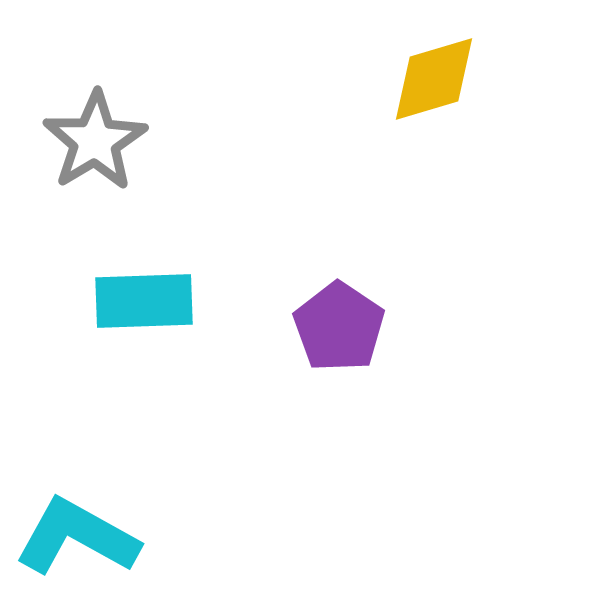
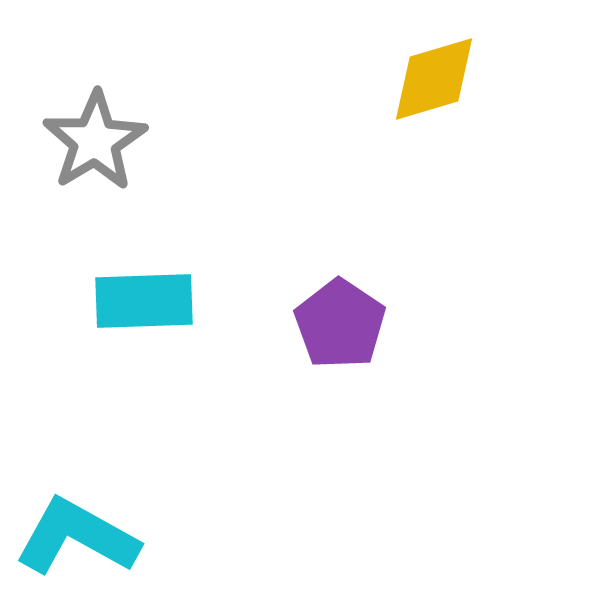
purple pentagon: moved 1 px right, 3 px up
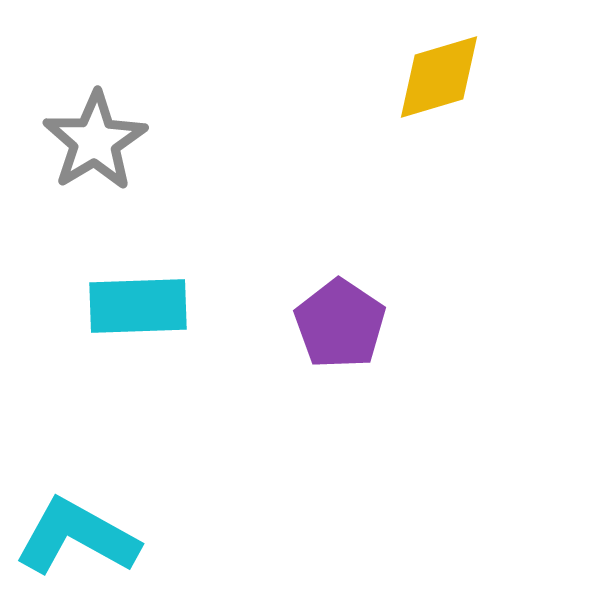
yellow diamond: moved 5 px right, 2 px up
cyan rectangle: moved 6 px left, 5 px down
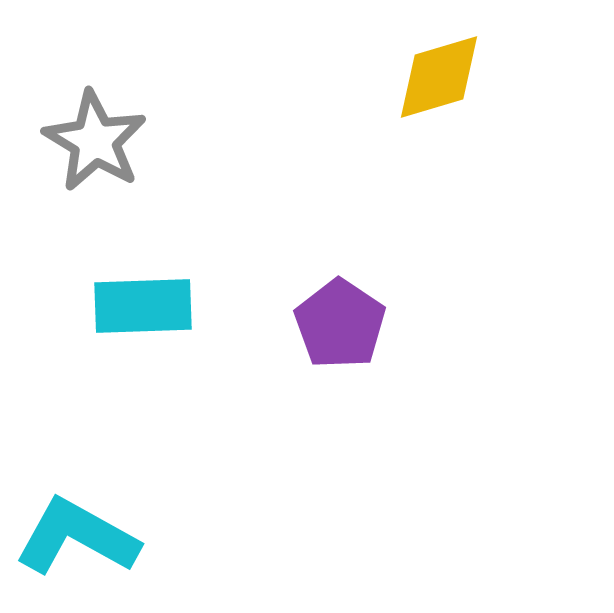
gray star: rotated 10 degrees counterclockwise
cyan rectangle: moved 5 px right
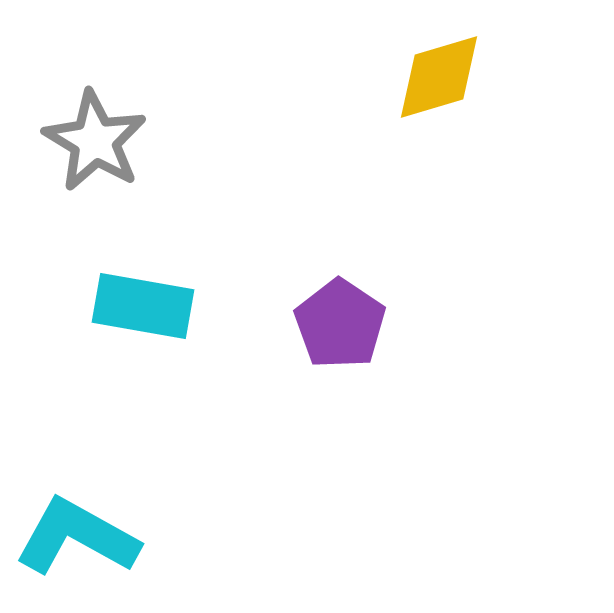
cyan rectangle: rotated 12 degrees clockwise
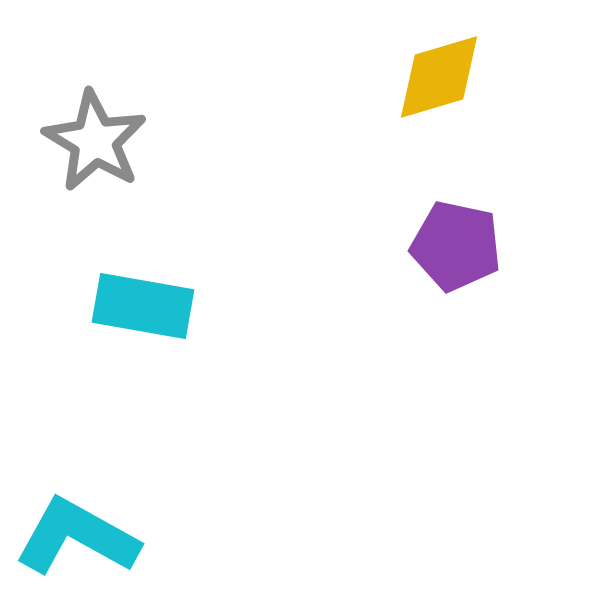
purple pentagon: moved 116 px right, 78 px up; rotated 22 degrees counterclockwise
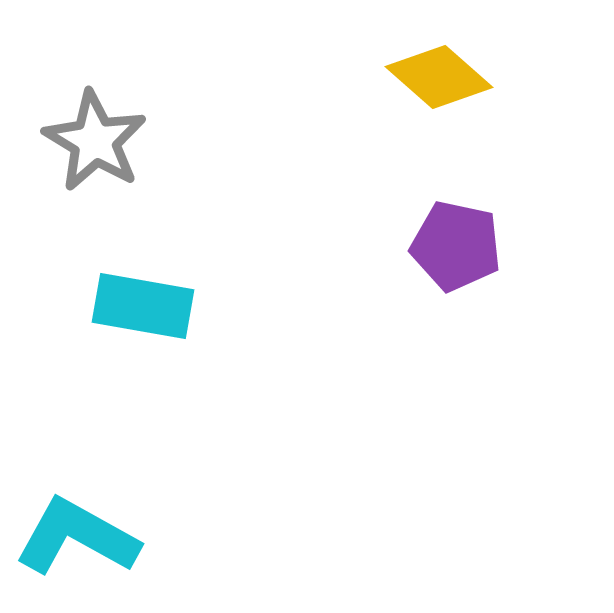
yellow diamond: rotated 58 degrees clockwise
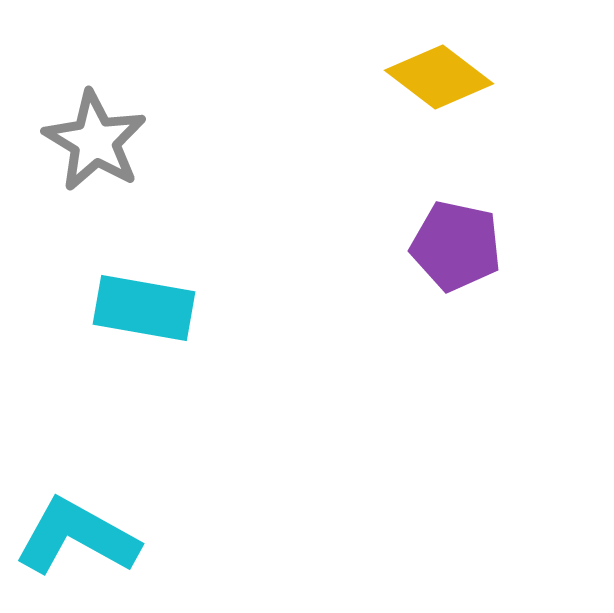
yellow diamond: rotated 4 degrees counterclockwise
cyan rectangle: moved 1 px right, 2 px down
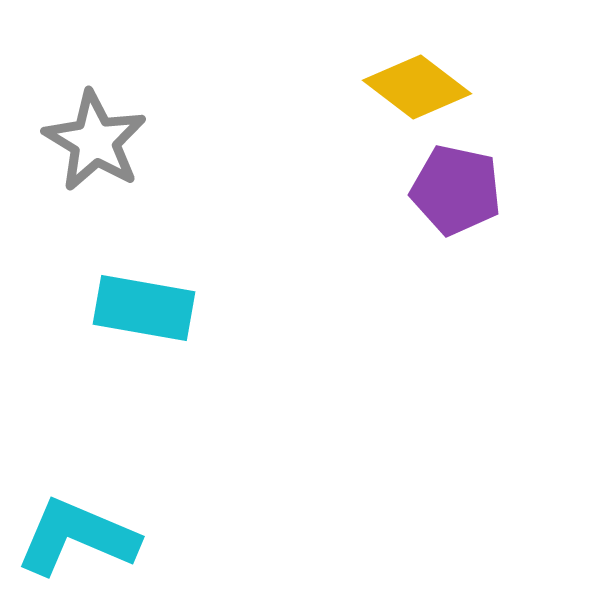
yellow diamond: moved 22 px left, 10 px down
purple pentagon: moved 56 px up
cyan L-shape: rotated 6 degrees counterclockwise
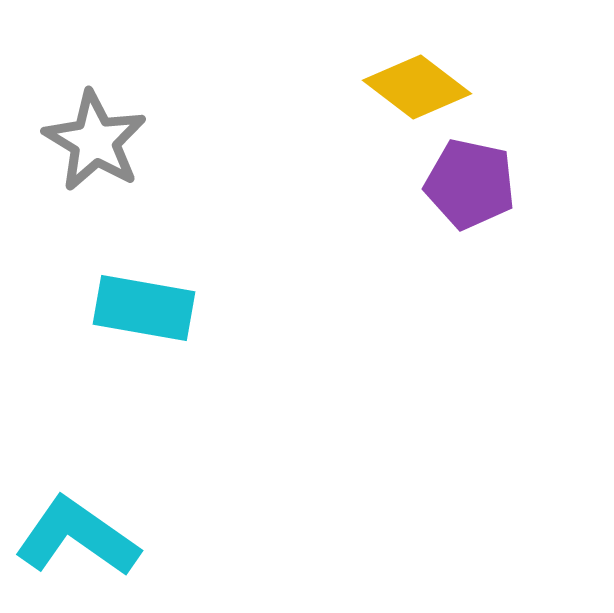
purple pentagon: moved 14 px right, 6 px up
cyan L-shape: rotated 12 degrees clockwise
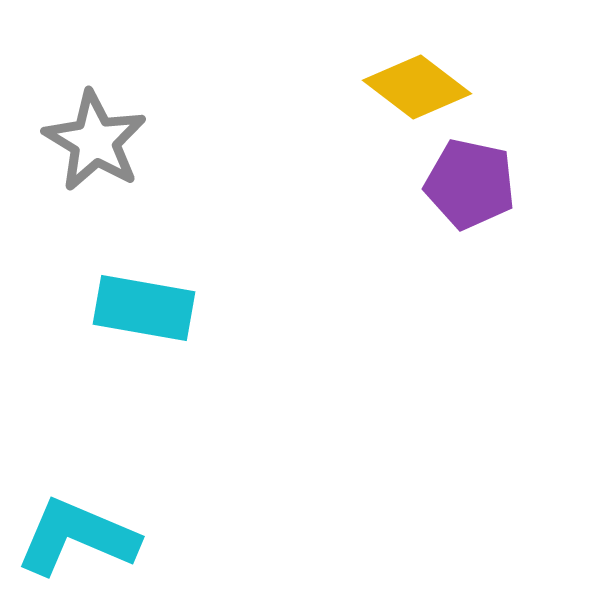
cyan L-shape: rotated 12 degrees counterclockwise
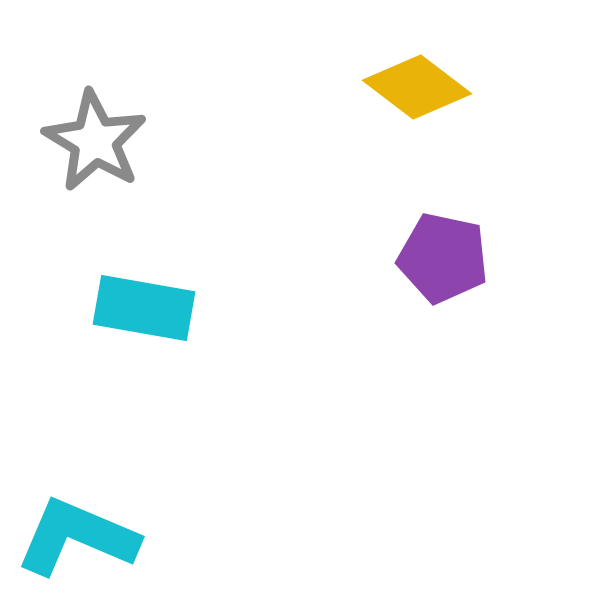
purple pentagon: moved 27 px left, 74 px down
